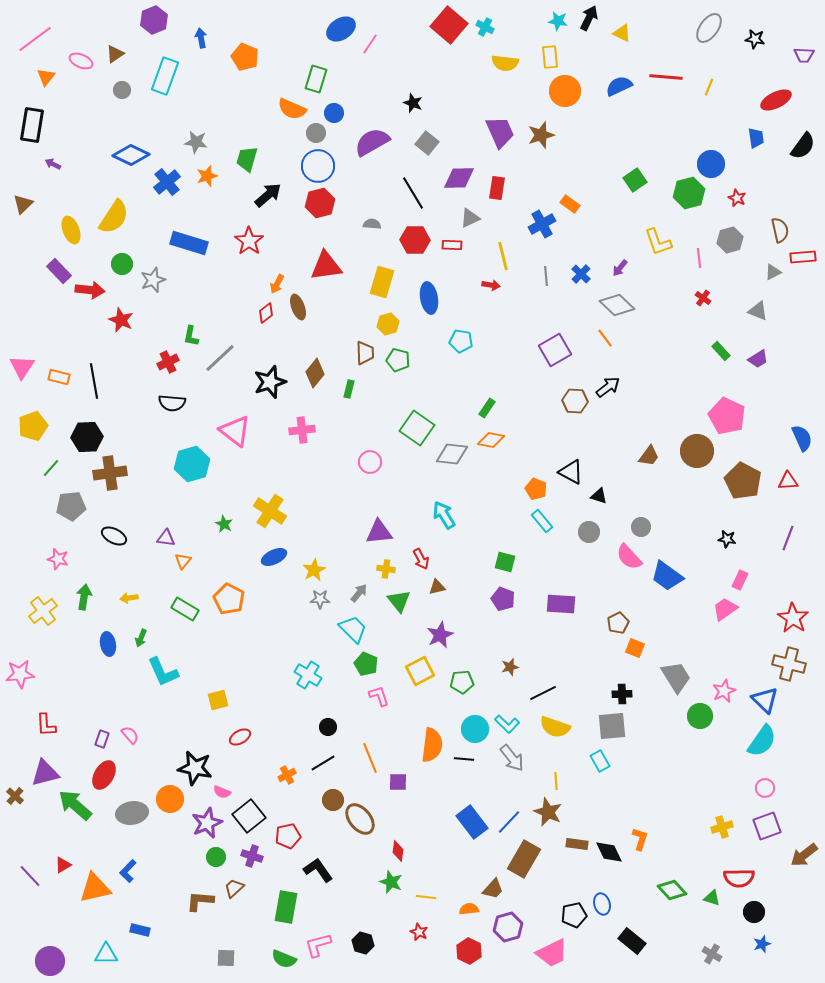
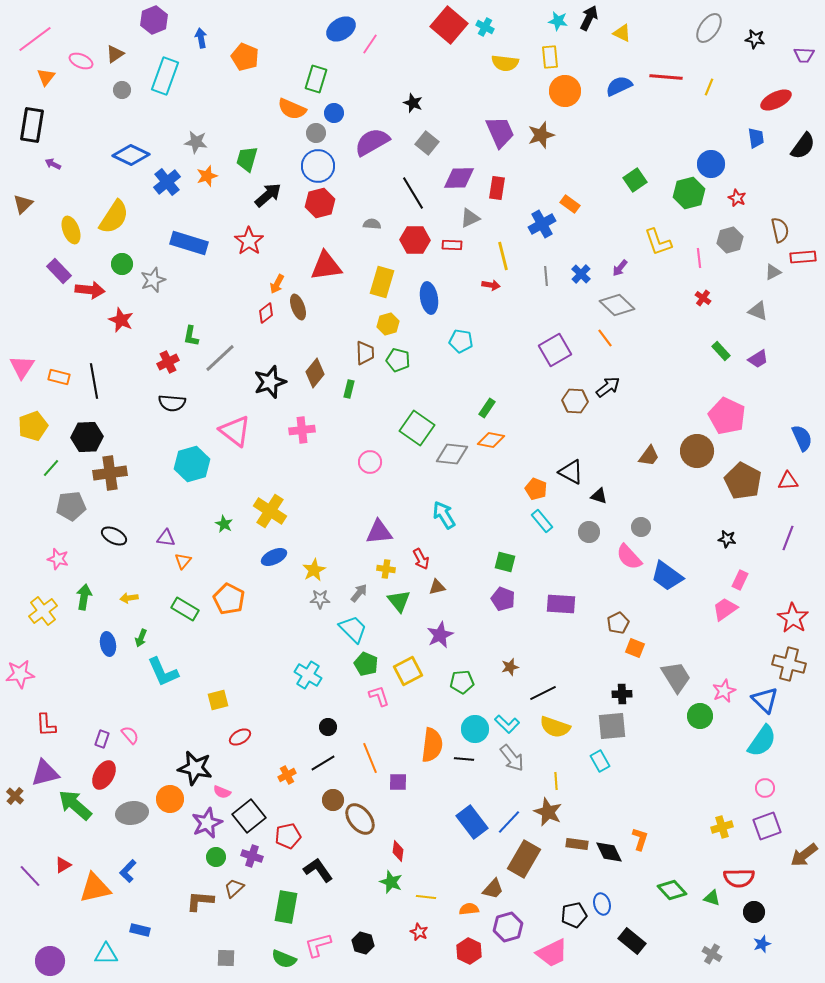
yellow square at (420, 671): moved 12 px left
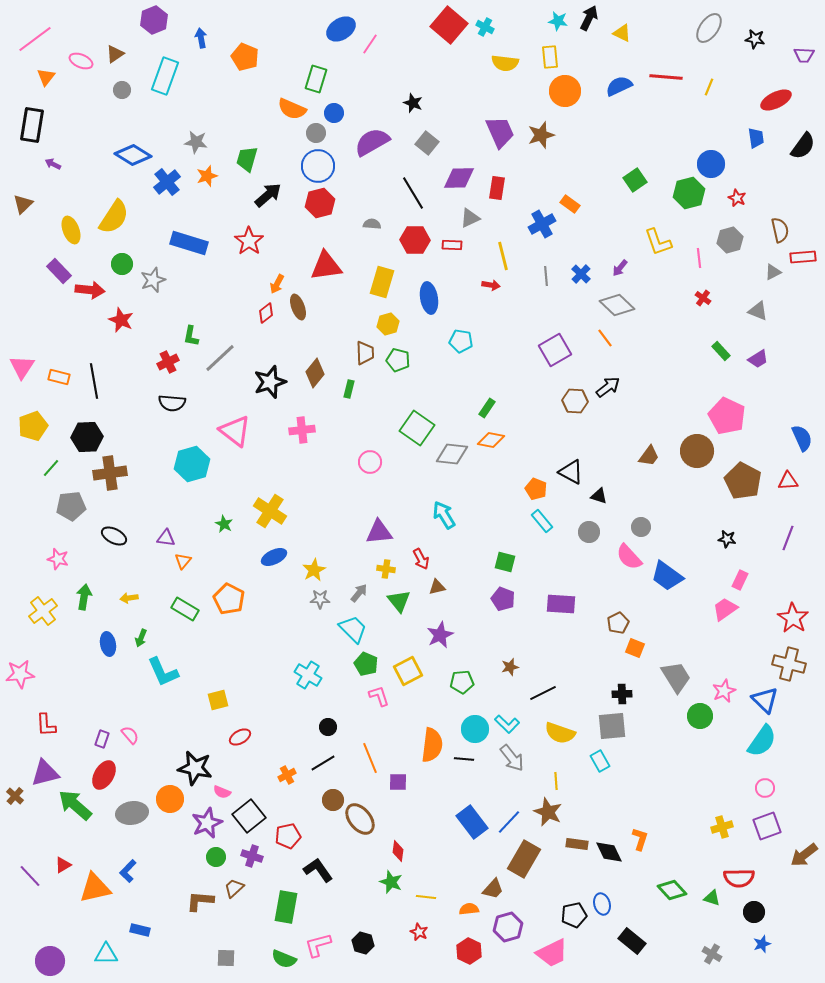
blue diamond at (131, 155): moved 2 px right; rotated 6 degrees clockwise
yellow semicircle at (555, 727): moved 5 px right, 6 px down
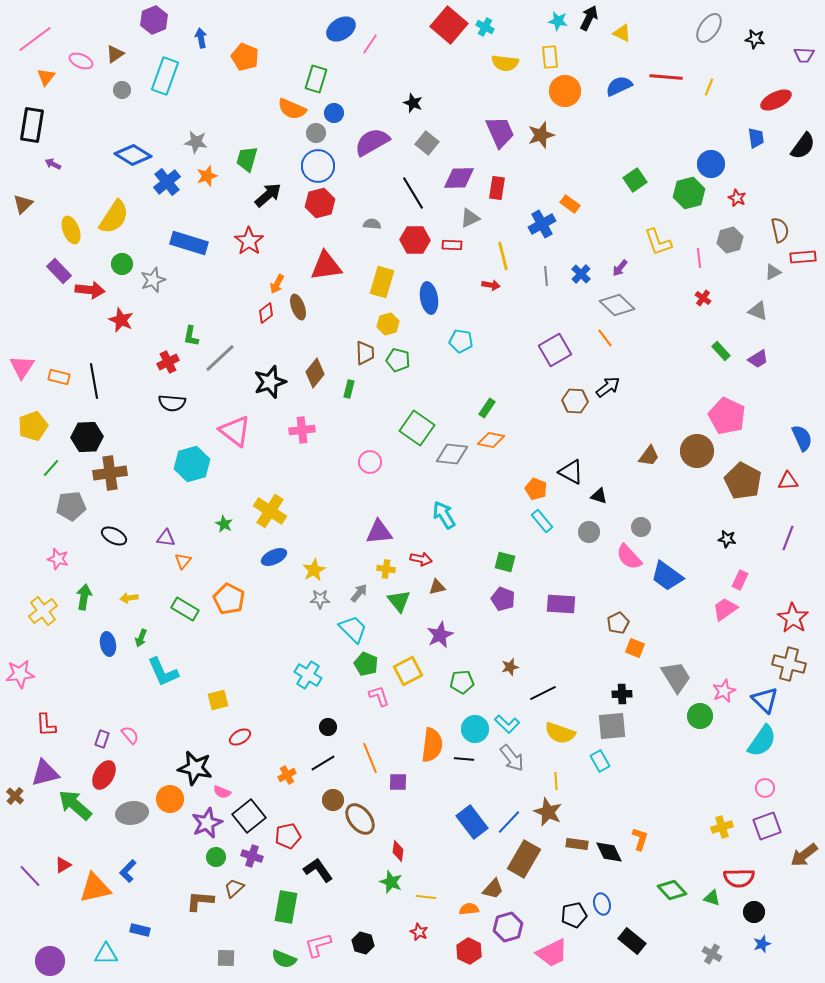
red arrow at (421, 559): rotated 50 degrees counterclockwise
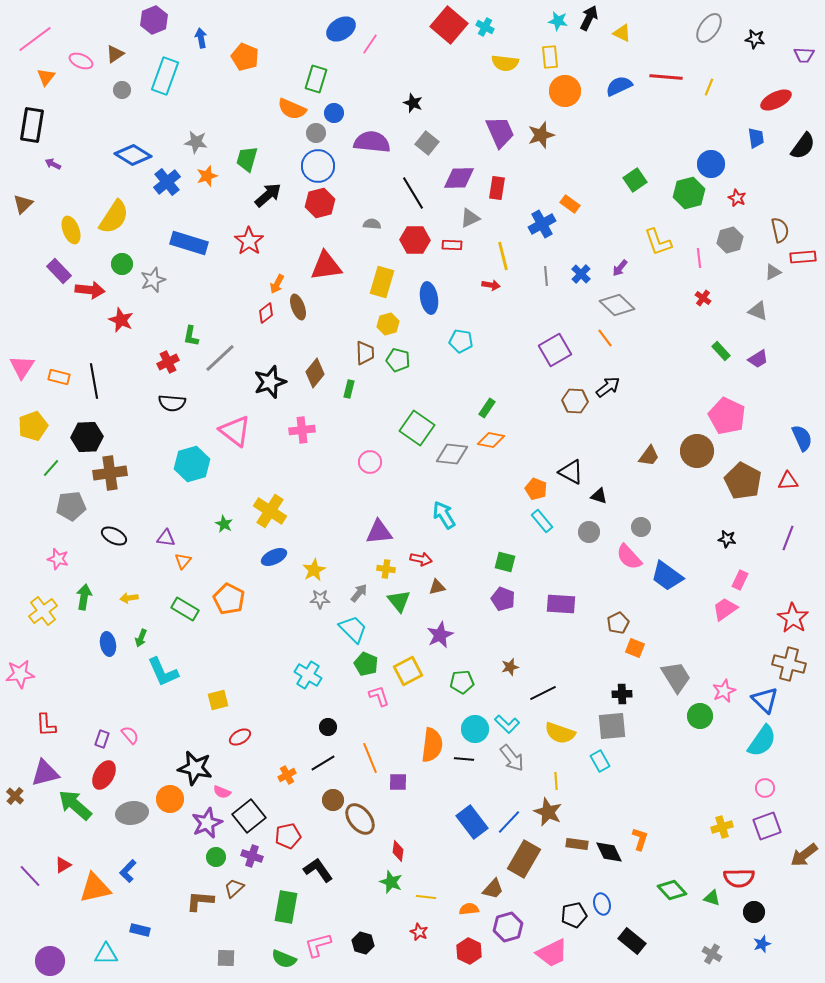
purple semicircle at (372, 142): rotated 36 degrees clockwise
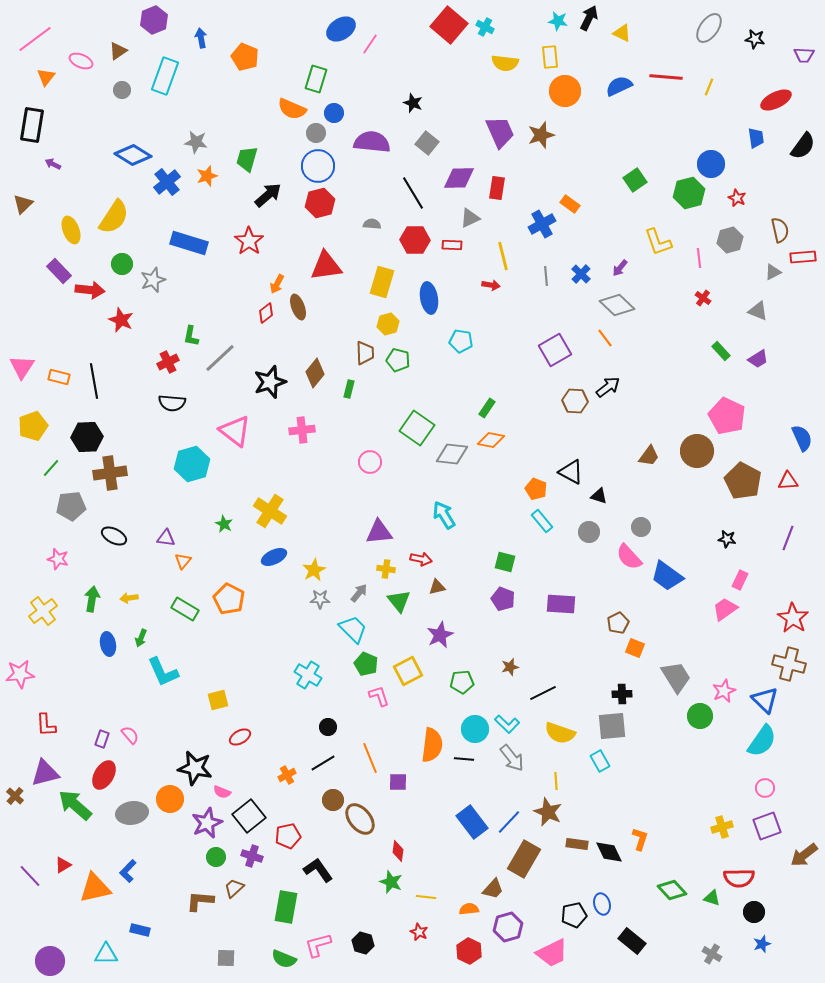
brown triangle at (115, 54): moved 3 px right, 3 px up
green arrow at (84, 597): moved 8 px right, 2 px down
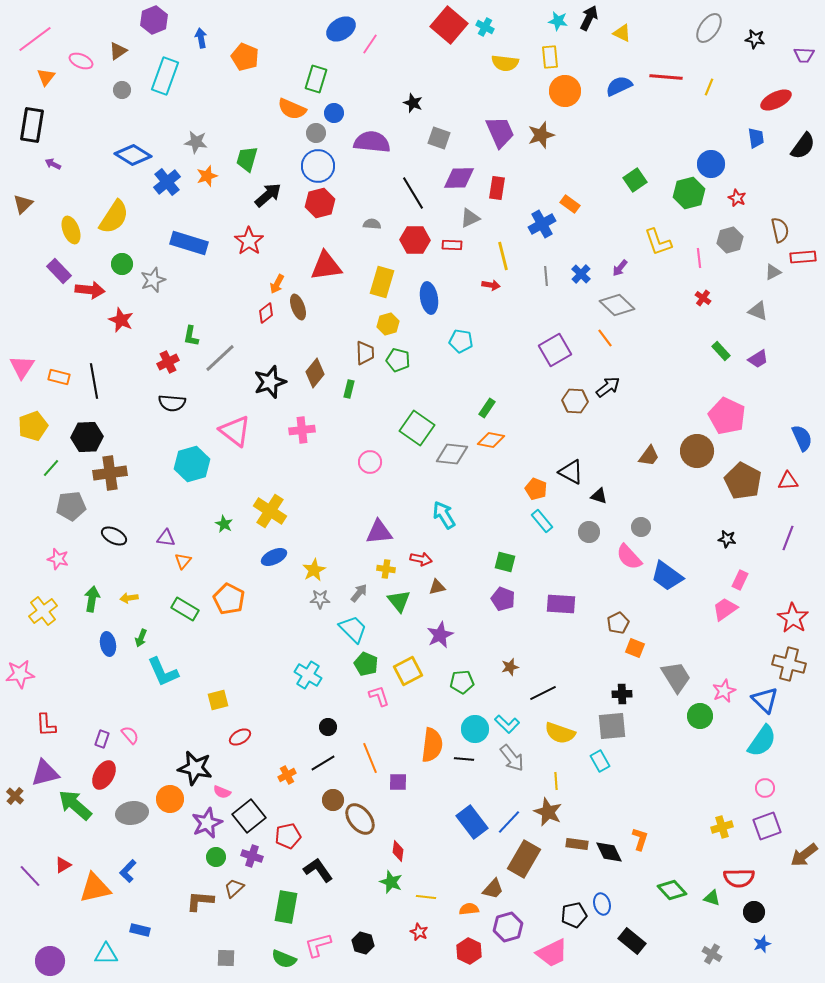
gray square at (427, 143): moved 12 px right, 5 px up; rotated 20 degrees counterclockwise
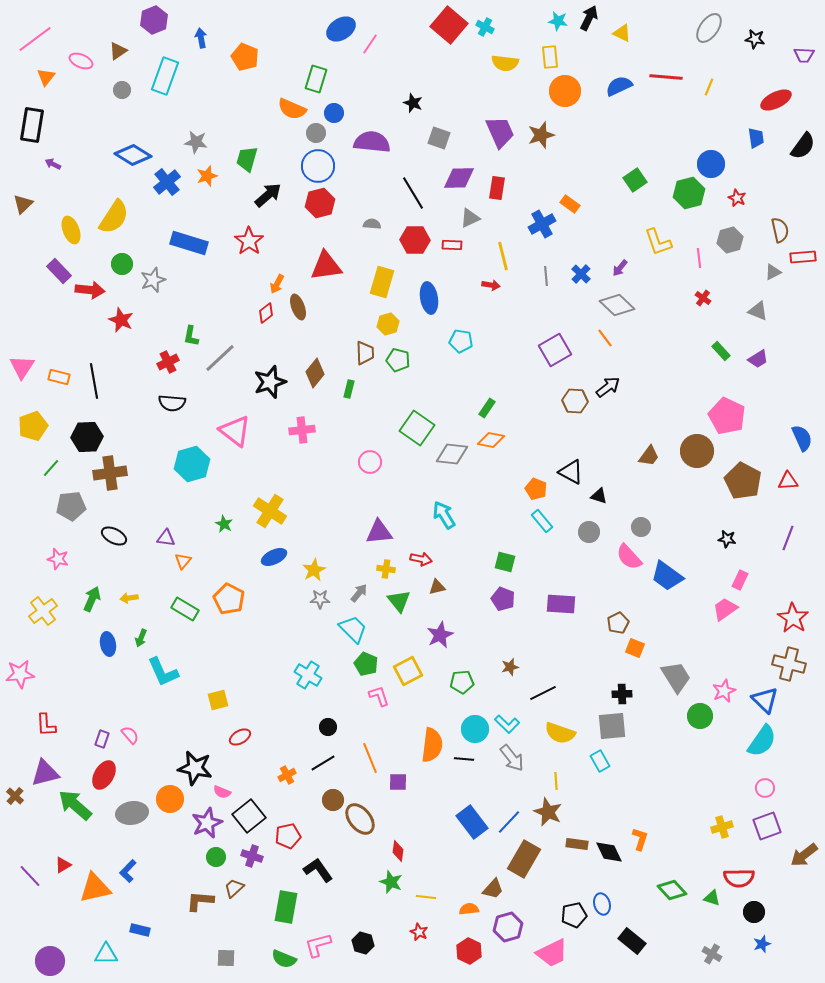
green arrow at (92, 599): rotated 15 degrees clockwise
